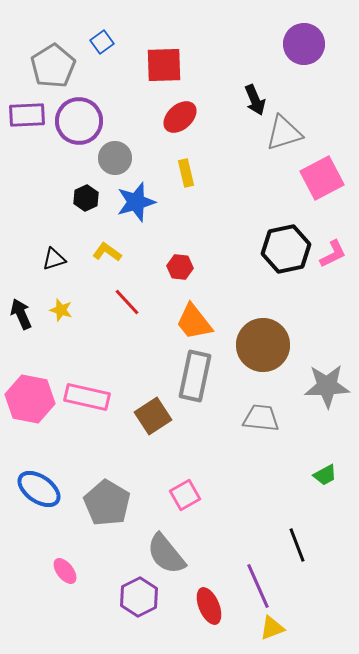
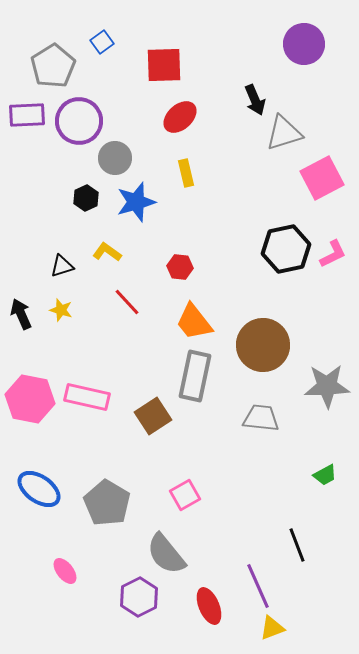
black triangle at (54, 259): moved 8 px right, 7 px down
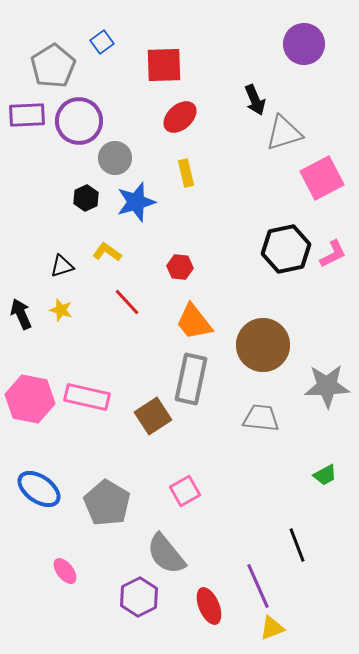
gray rectangle at (195, 376): moved 4 px left, 3 px down
pink square at (185, 495): moved 4 px up
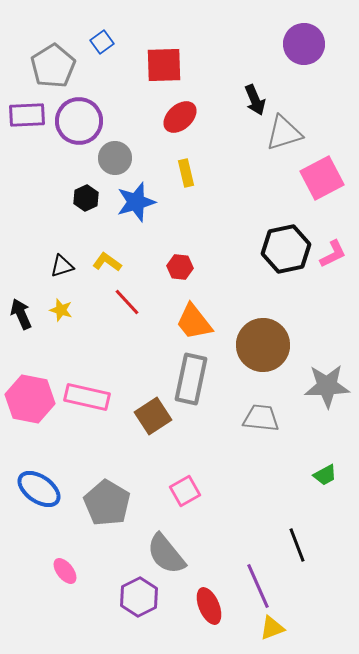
yellow L-shape at (107, 252): moved 10 px down
